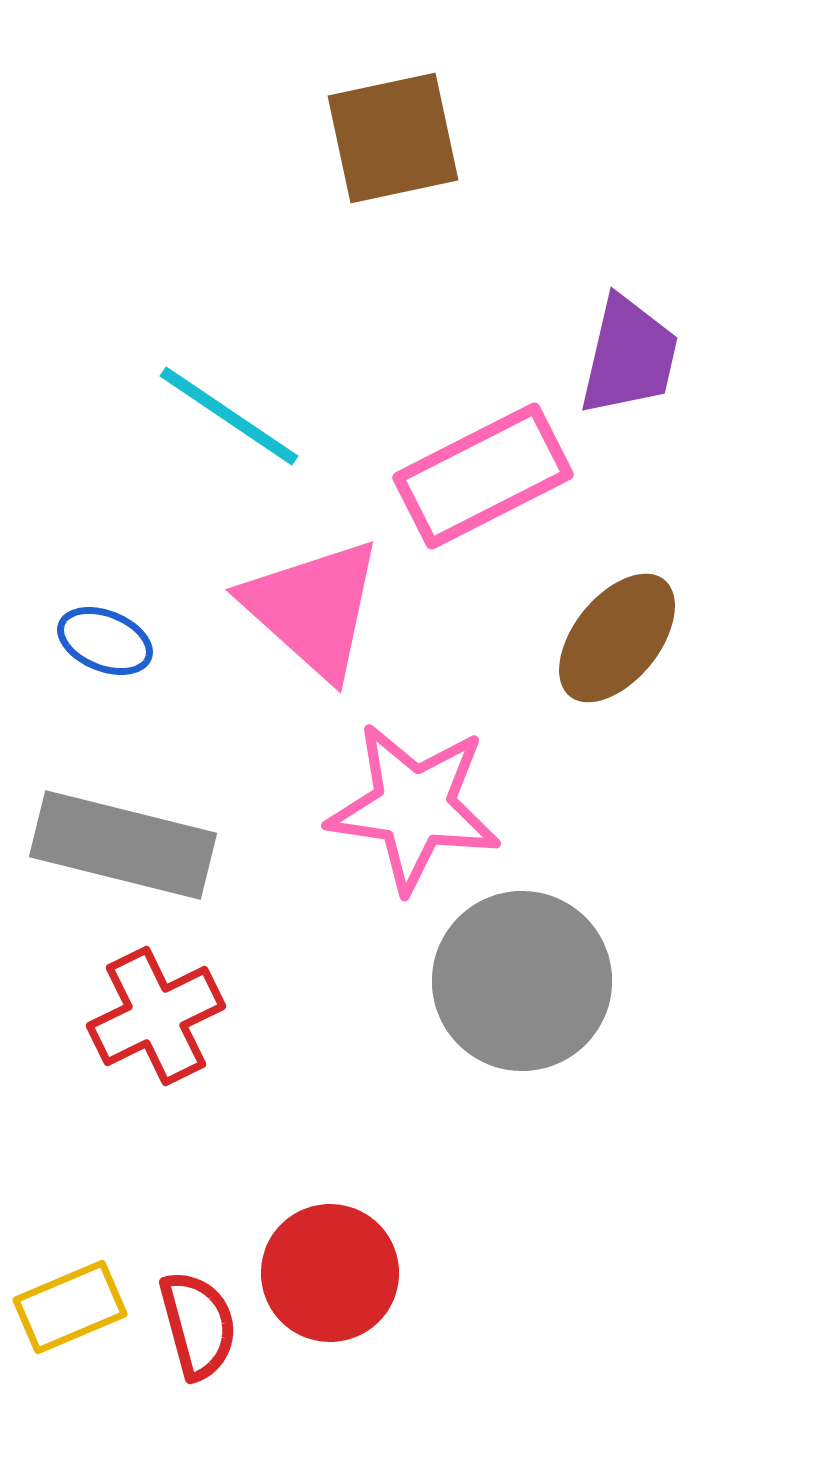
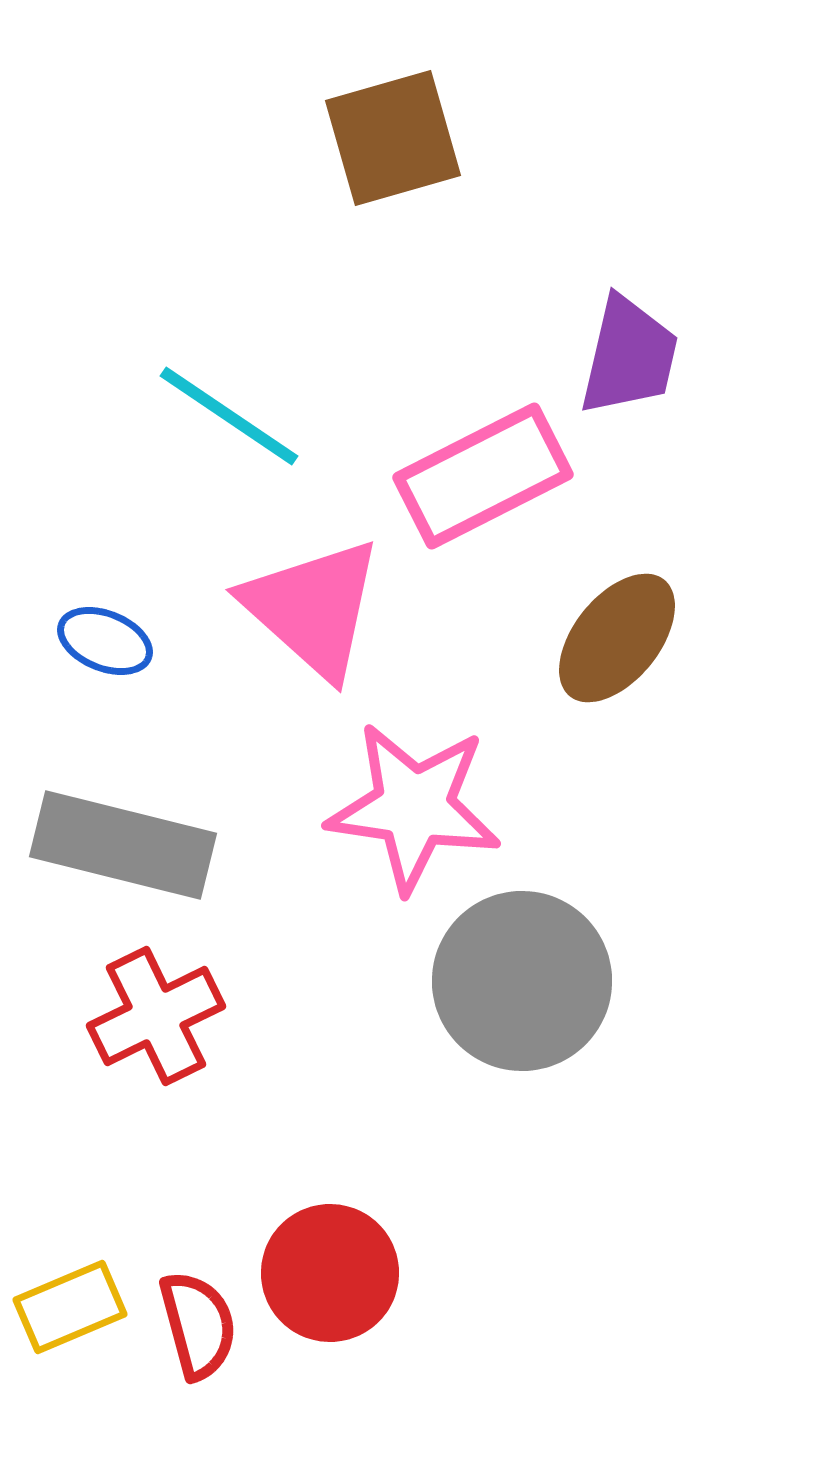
brown square: rotated 4 degrees counterclockwise
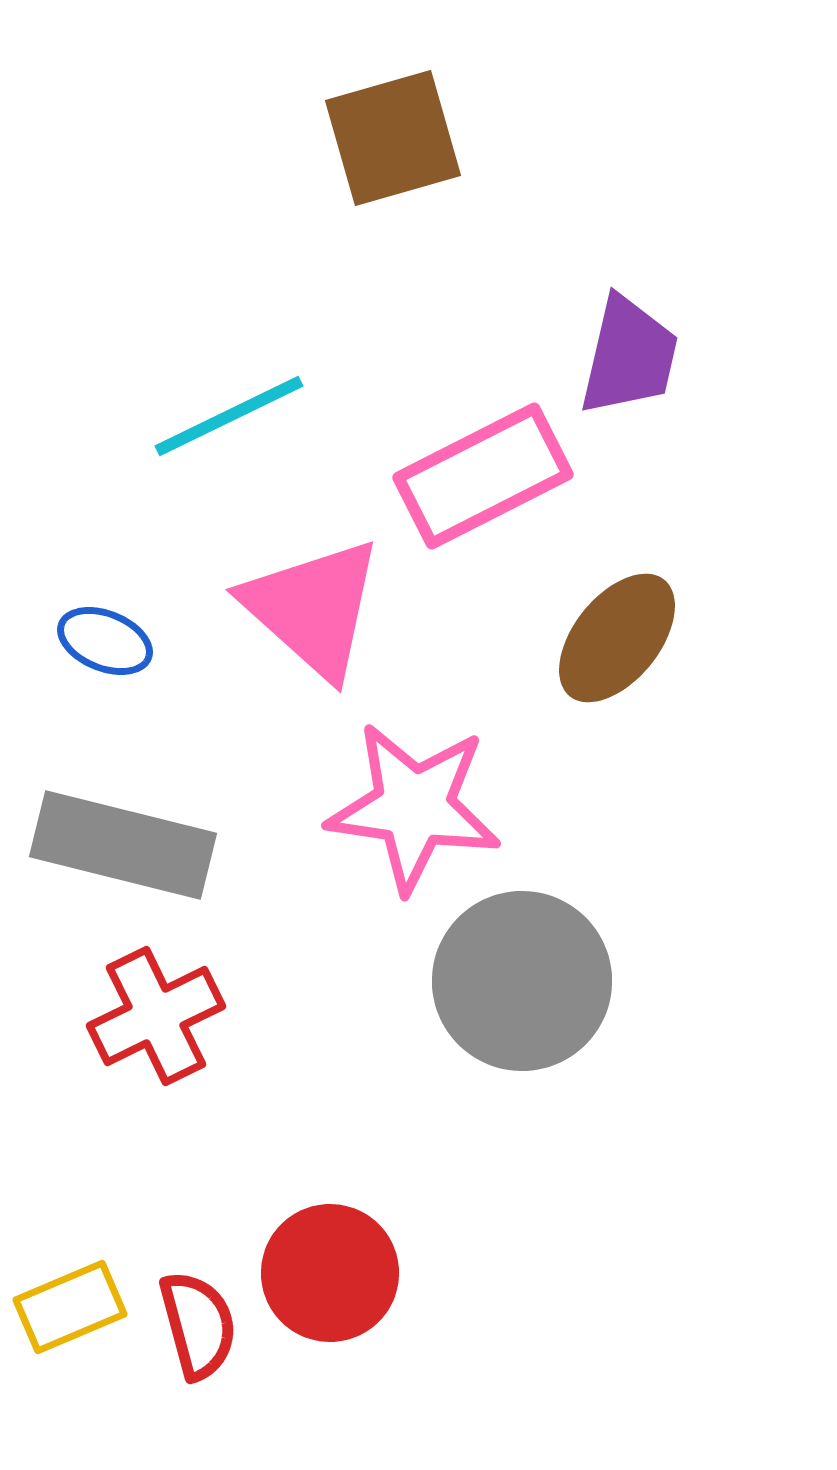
cyan line: rotated 60 degrees counterclockwise
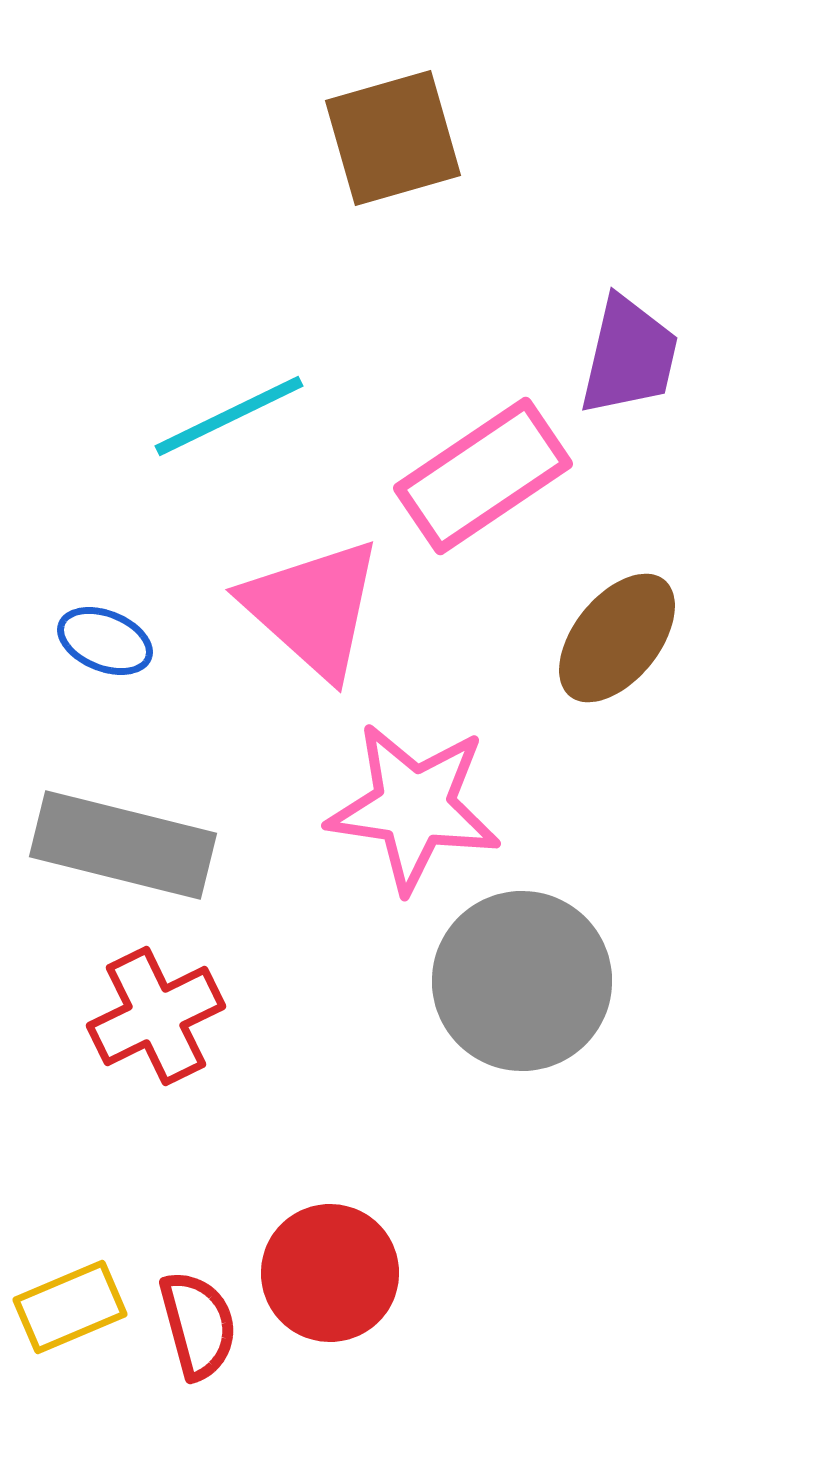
pink rectangle: rotated 7 degrees counterclockwise
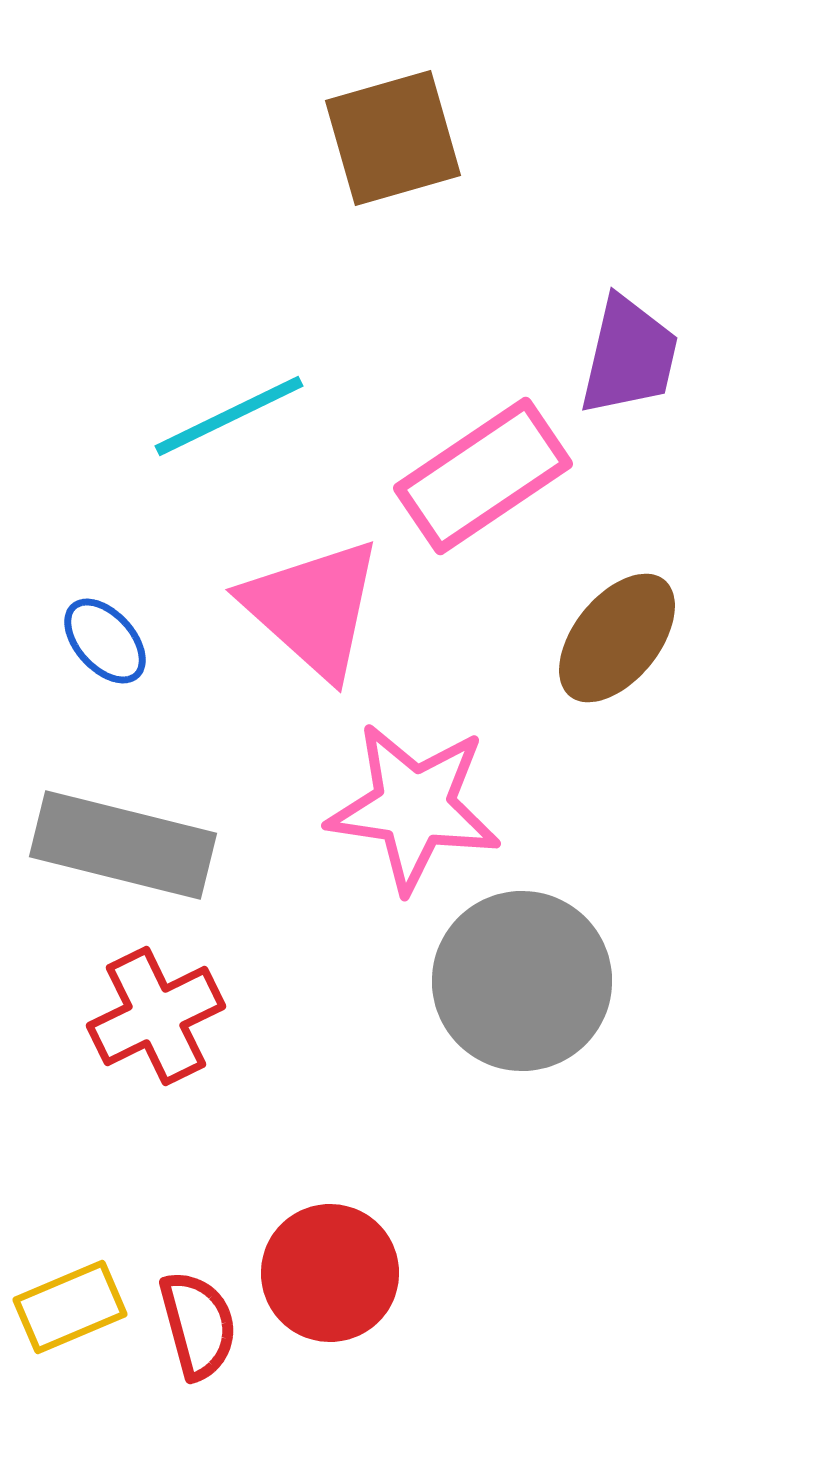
blue ellipse: rotated 26 degrees clockwise
